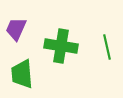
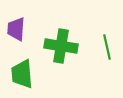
purple trapezoid: rotated 20 degrees counterclockwise
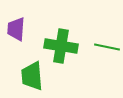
green line: rotated 65 degrees counterclockwise
green trapezoid: moved 10 px right, 2 px down
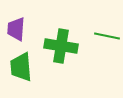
green line: moved 11 px up
green trapezoid: moved 11 px left, 9 px up
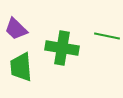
purple trapezoid: rotated 50 degrees counterclockwise
green cross: moved 1 px right, 2 px down
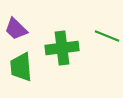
green line: rotated 10 degrees clockwise
green cross: rotated 16 degrees counterclockwise
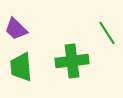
green line: moved 3 px up; rotated 35 degrees clockwise
green cross: moved 10 px right, 13 px down
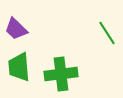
green cross: moved 11 px left, 13 px down
green trapezoid: moved 2 px left
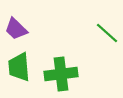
green line: rotated 15 degrees counterclockwise
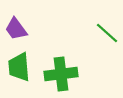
purple trapezoid: rotated 10 degrees clockwise
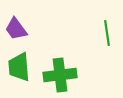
green line: rotated 40 degrees clockwise
green cross: moved 1 px left, 1 px down
